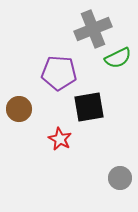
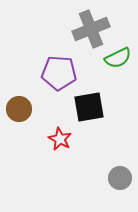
gray cross: moved 2 px left
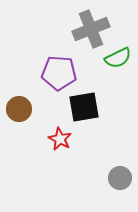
black square: moved 5 px left
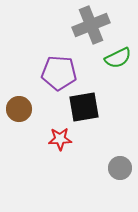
gray cross: moved 4 px up
red star: rotated 30 degrees counterclockwise
gray circle: moved 10 px up
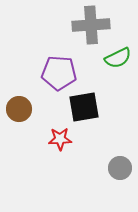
gray cross: rotated 18 degrees clockwise
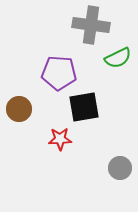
gray cross: rotated 12 degrees clockwise
